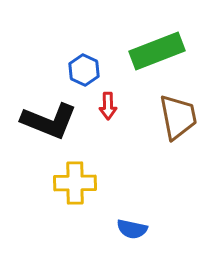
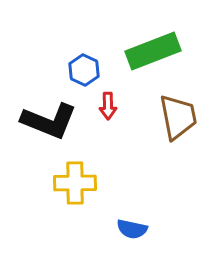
green rectangle: moved 4 px left
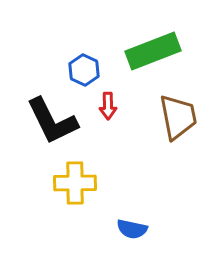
black L-shape: moved 3 px right; rotated 42 degrees clockwise
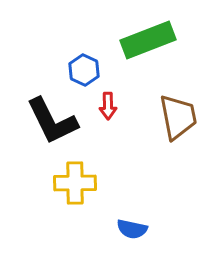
green rectangle: moved 5 px left, 11 px up
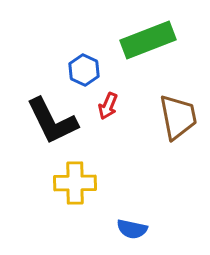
red arrow: rotated 24 degrees clockwise
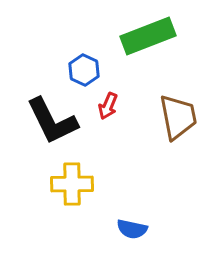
green rectangle: moved 4 px up
yellow cross: moved 3 px left, 1 px down
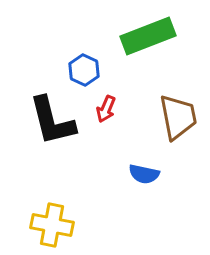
red arrow: moved 2 px left, 3 px down
black L-shape: rotated 12 degrees clockwise
yellow cross: moved 20 px left, 41 px down; rotated 12 degrees clockwise
blue semicircle: moved 12 px right, 55 px up
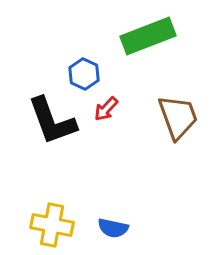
blue hexagon: moved 4 px down
red arrow: rotated 20 degrees clockwise
brown trapezoid: rotated 9 degrees counterclockwise
black L-shape: rotated 6 degrees counterclockwise
blue semicircle: moved 31 px left, 54 px down
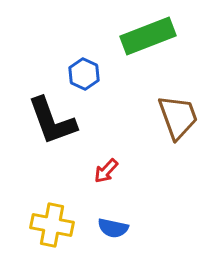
red arrow: moved 62 px down
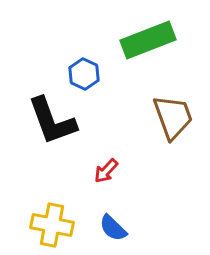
green rectangle: moved 4 px down
brown trapezoid: moved 5 px left
blue semicircle: rotated 32 degrees clockwise
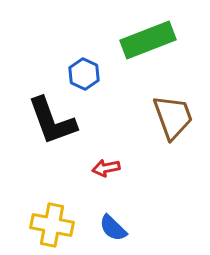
red arrow: moved 3 px up; rotated 36 degrees clockwise
